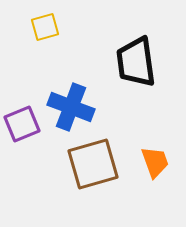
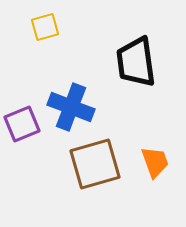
brown square: moved 2 px right
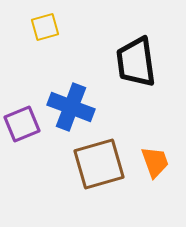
brown square: moved 4 px right
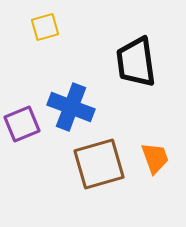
orange trapezoid: moved 4 px up
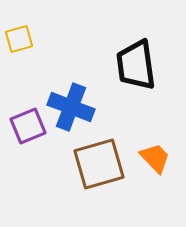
yellow square: moved 26 px left, 12 px down
black trapezoid: moved 3 px down
purple square: moved 6 px right, 2 px down
orange trapezoid: rotated 24 degrees counterclockwise
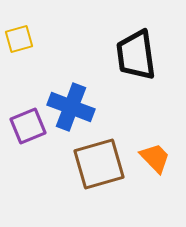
black trapezoid: moved 10 px up
